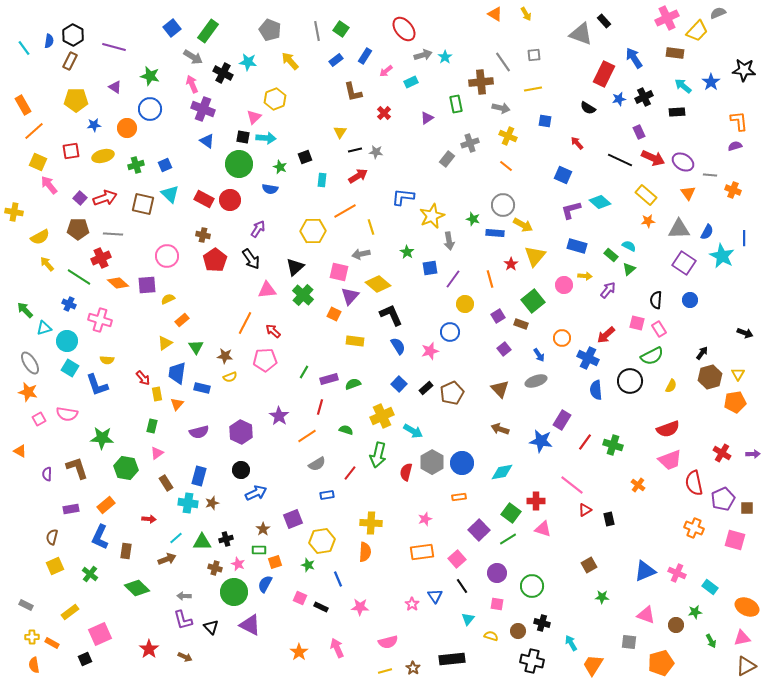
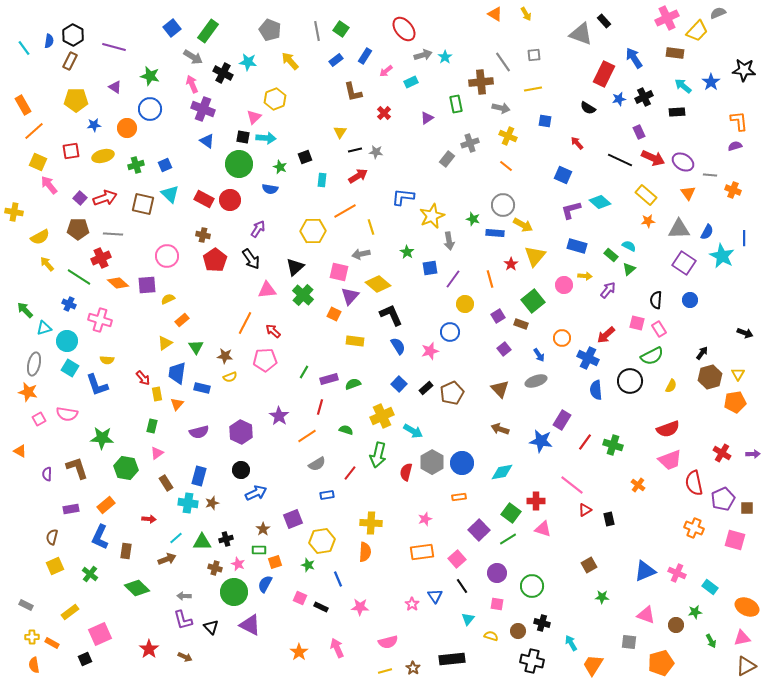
gray ellipse at (30, 363): moved 4 px right, 1 px down; rotated 45 degrees clockwise
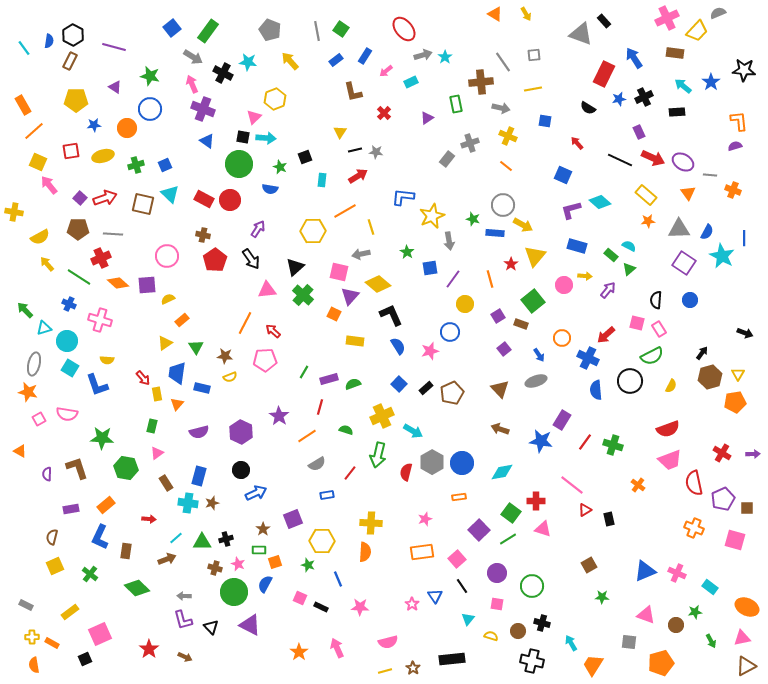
yellow hexagon at (322, 541): rotated 10 degrees clockwise
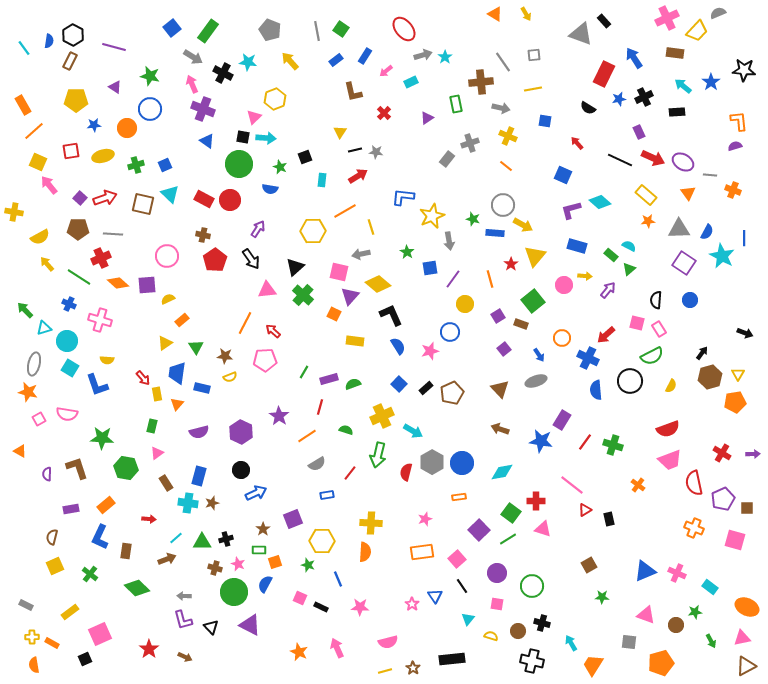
orange star at (299, 652): rotated 12 degrees counterclockwise
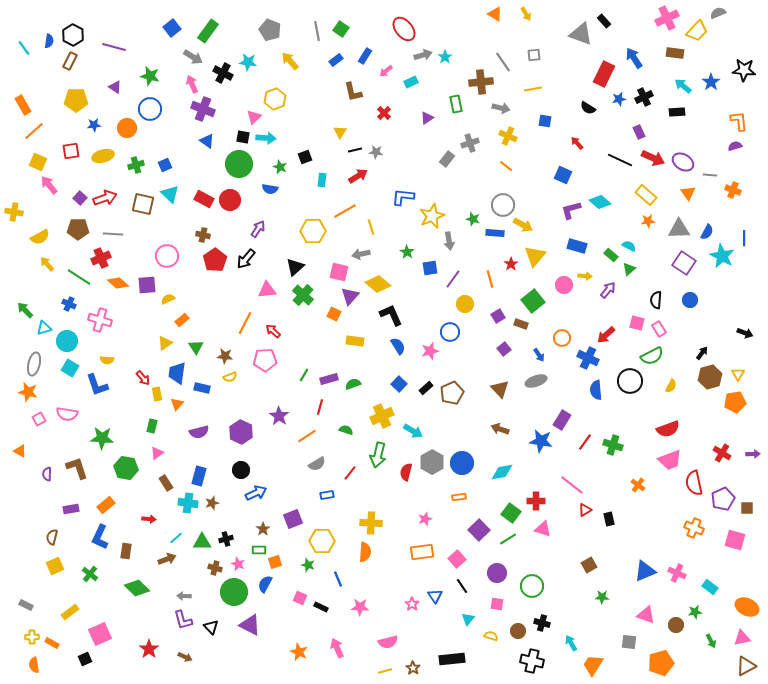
black arrow at (251, 259): moved 5 px left; rotated 75 degrees clockwise
green line at (304, 372): moved 3 px down
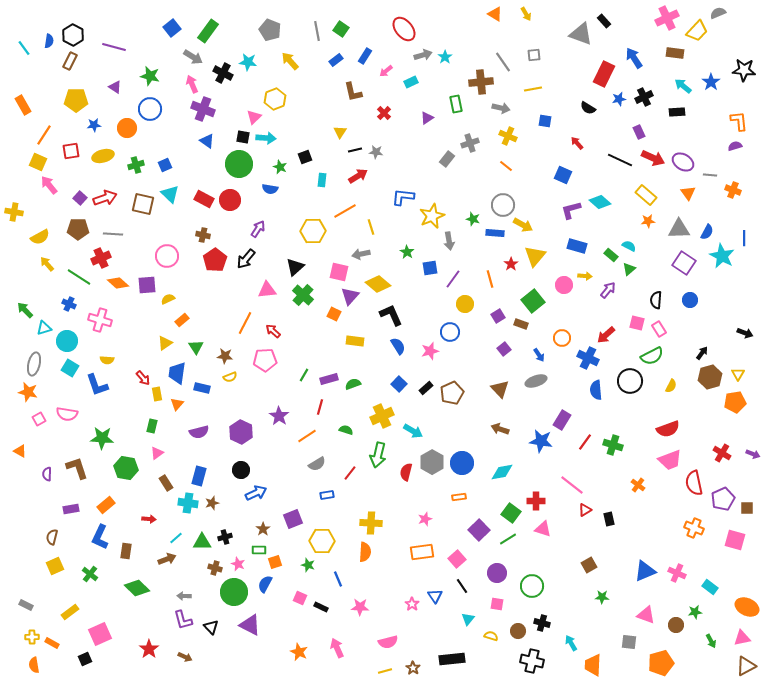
orange line at (34, 131): moved 10 px right, 4 px down; rotated 15 degrees counterclockwise
purple arrow at (753, 454): rotated 24 degrees clockwise
black cross at (226, 539): moved 1 px left, 2 px up
orange trapezoid at (593, 665): rotated 30 degrees counterclockwise
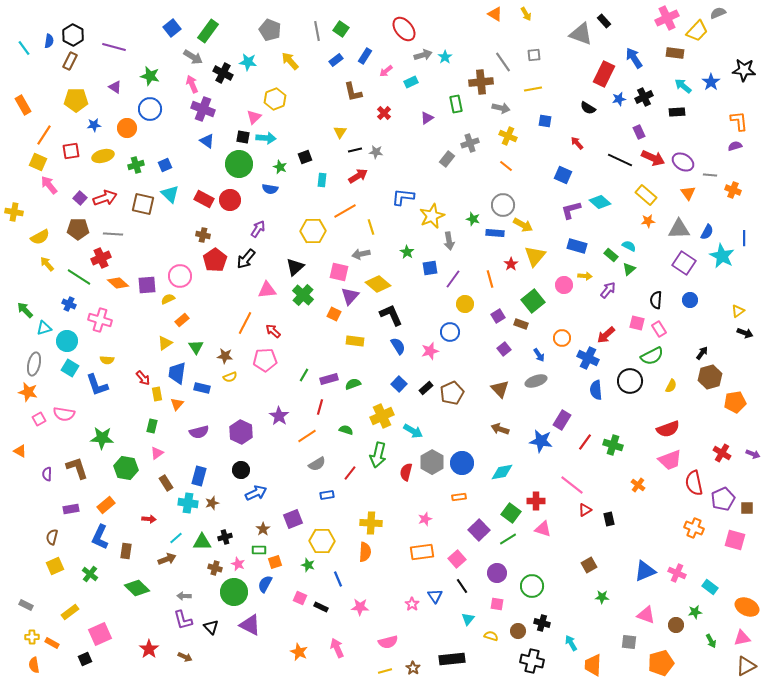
pink circle at (167, 256): moved 13 px right, 20 px down
yellow triangle at (738, 374): moved 63 px up; rotated 24 degrees clockwise
pink semicircle at (67, 414): moved 3 px left
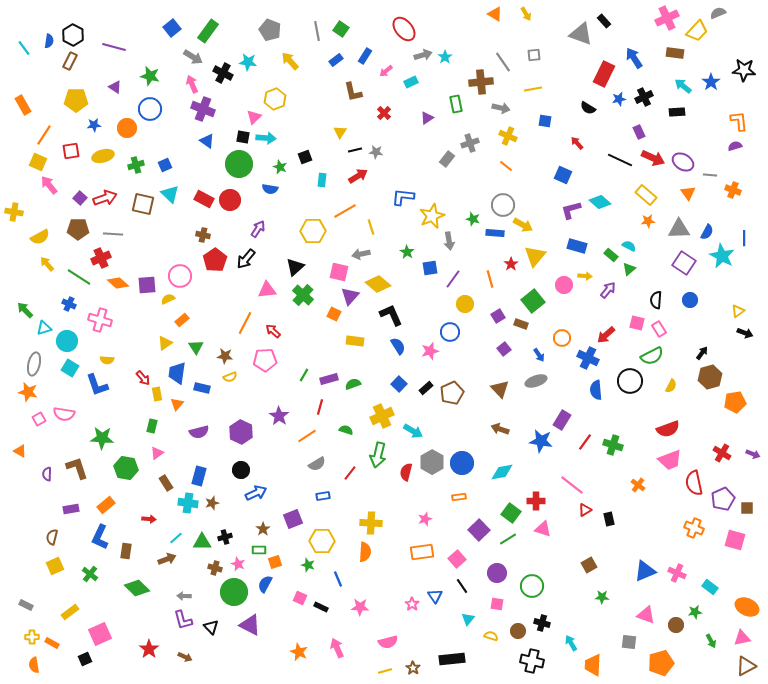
blue rectangle at (327, 495): moved 4 px left, 1 px down
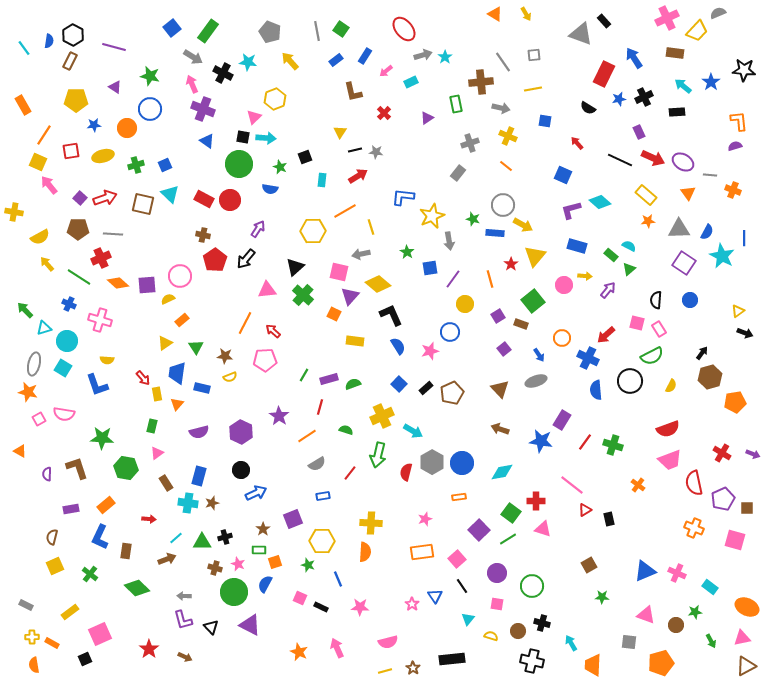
gray pentagon at (270, 30): moved 2 px down
gray rectangle at (447, 159): moved 11 px right, 14 px down
cyan square at (70, 368): moved 7 px left
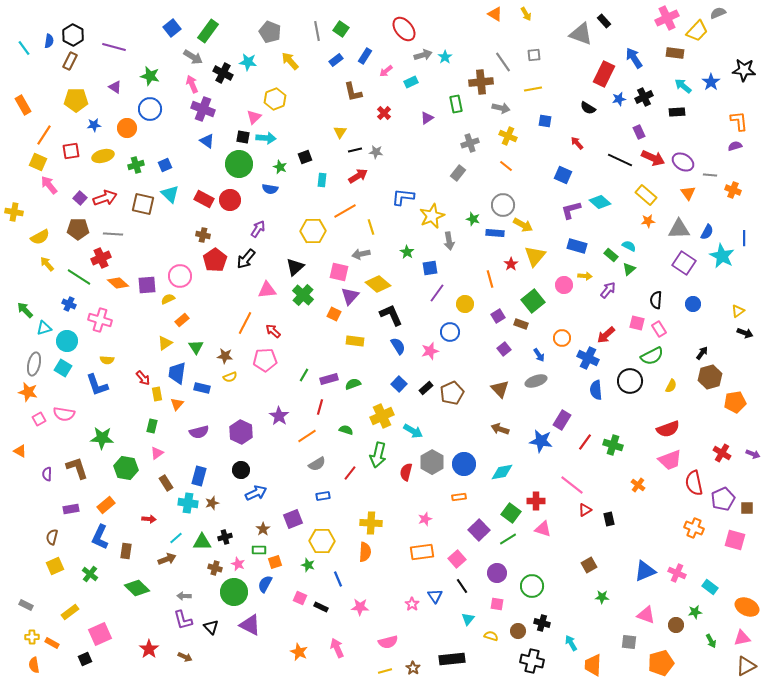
purple line at (453, 279): moved 16 px left, 14 px down
blue circle at (690, 300): moved 3 px right, 4 px down
blue circle at (462, 463): moved 2 px right, 1 px down
